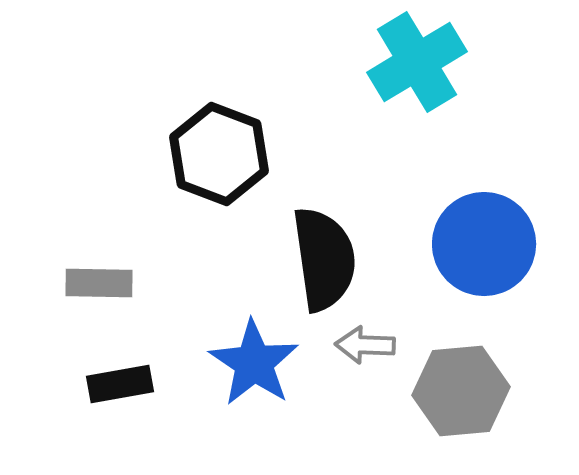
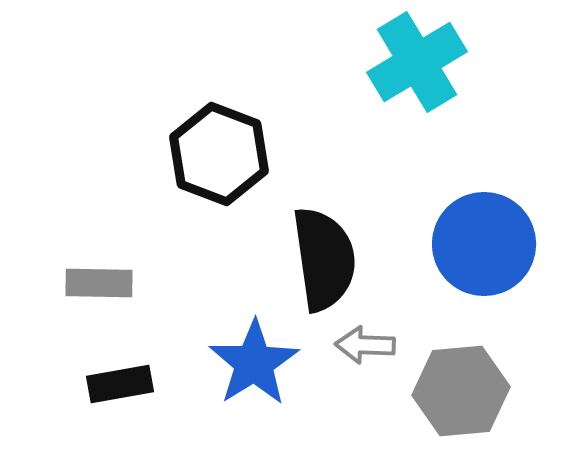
blue star: rotated 6 degrees clockwise
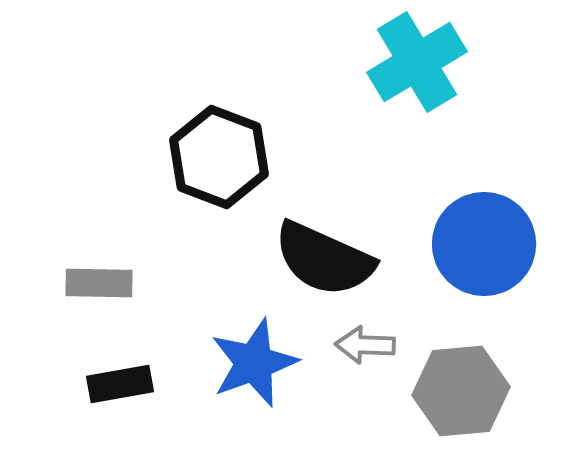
black hexagon: moved 3 px down
black semicircle: rotated 122 degrees clockwise
blue star: rotated 12 degrees clockwise
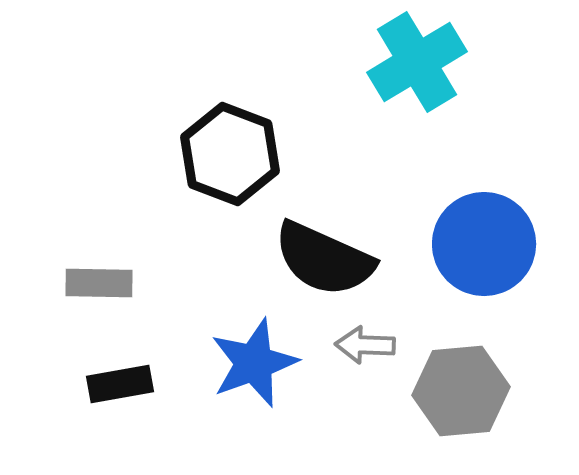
black hexagon: moved 11 px right, 3 px up
